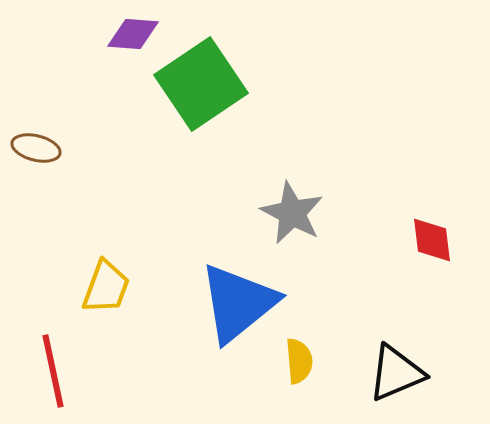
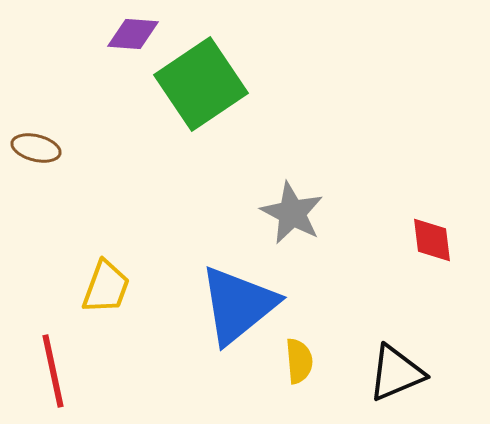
blue triangle: moved 2 px down
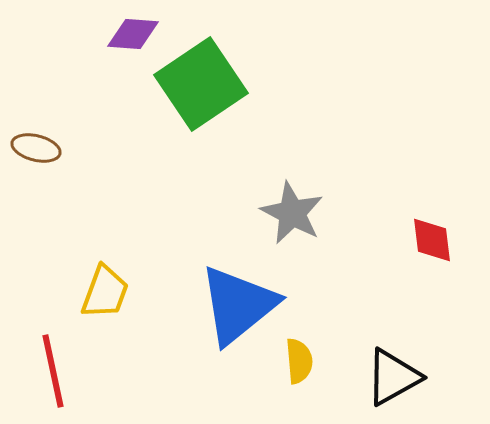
yellow trapezoid: moved 1 px left, 5 px down
black triangle: moved 3 px left, 4 px down; rotated 6 degrees counterclockwise
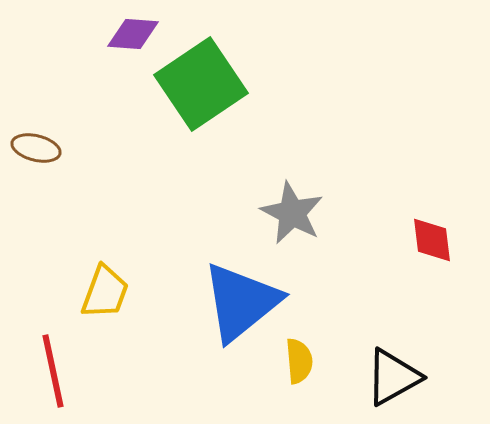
blue triangle: moved 3 px right, 3 px up
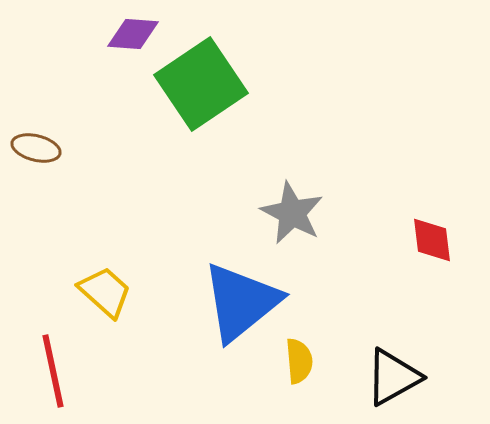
yellow trapezoid: rotated 68 degrees counterclockwise
